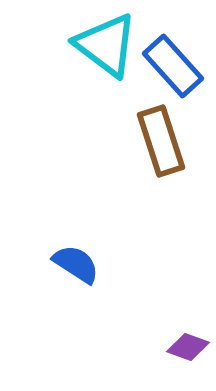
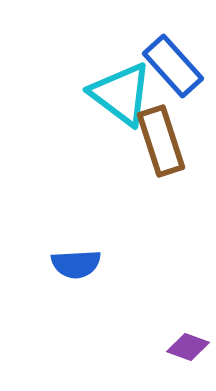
cyan triangle: moved 15 px right, 49 px down
blue semicircle: rotated 144 degrees clockwise
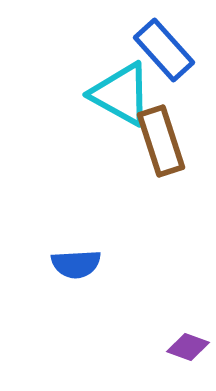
blue rectangle: moved 9 px left, 16 px up
cyan triangle: rotated 8 degrees counterclockwise
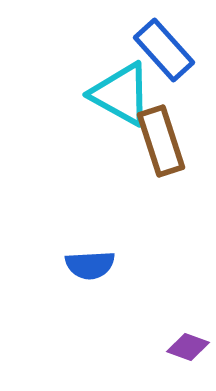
blue semicircle: moved 14 px right, 1 px down
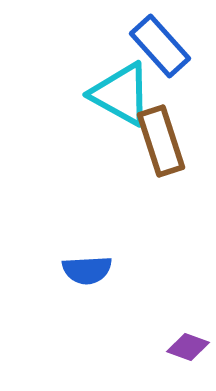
blue rectangle: moved 4 px left, 4 px up
blue semicircle: moved 3 px left, 5 px down
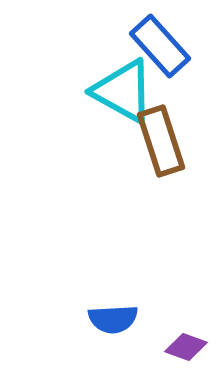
cyan triangle: moved 2 px right, 3 px up
blue semicircle: moved 26 px right, 49 px down
purple diamond: moved 2 px left
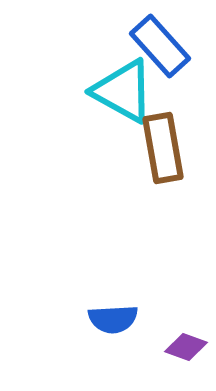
brown rectangle: moved 2 px right, 7 px down; rotated 8 degrees clockwise
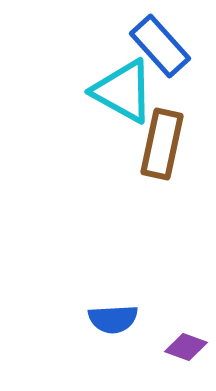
brown rectangle: moved 1 px left, 4 px up; rotated 22 degrees clockwise
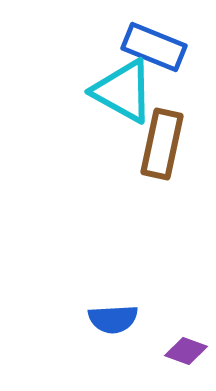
blue rectangle: moved 6 px left, 1 px down; rotated 26 degrees counterclockwise
purple diamond: moved 4 px down
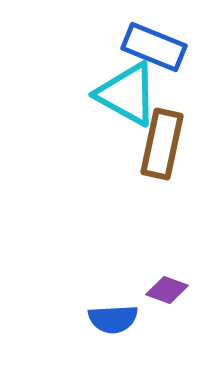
cyan triangle: moved 4 px right, 3 px down
purple diamond: moved 19 px left, 61 px up
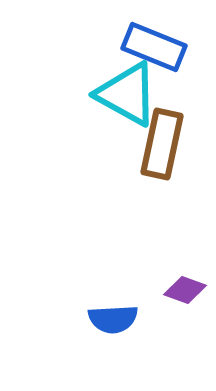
purple diamond: moved 18 px right
